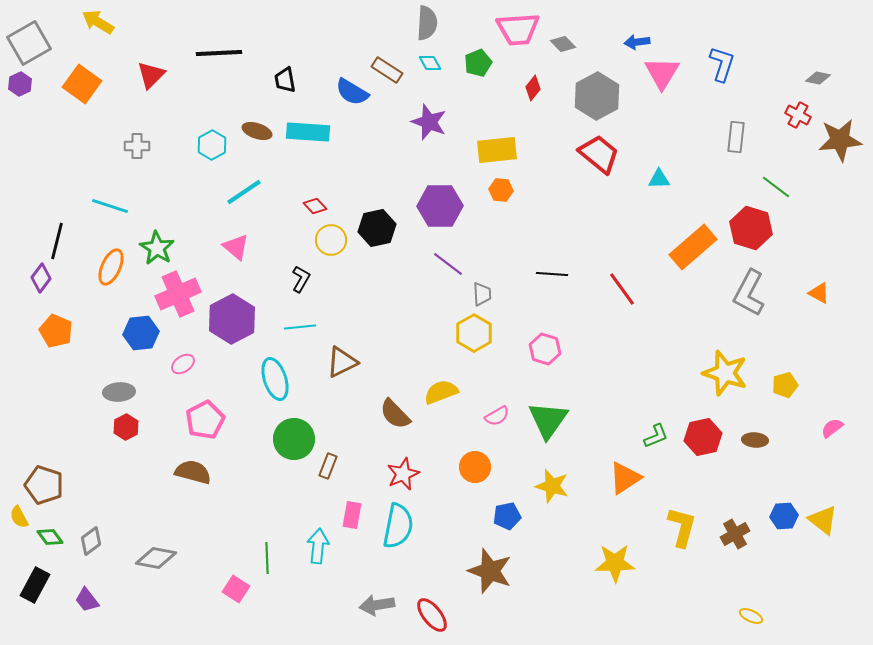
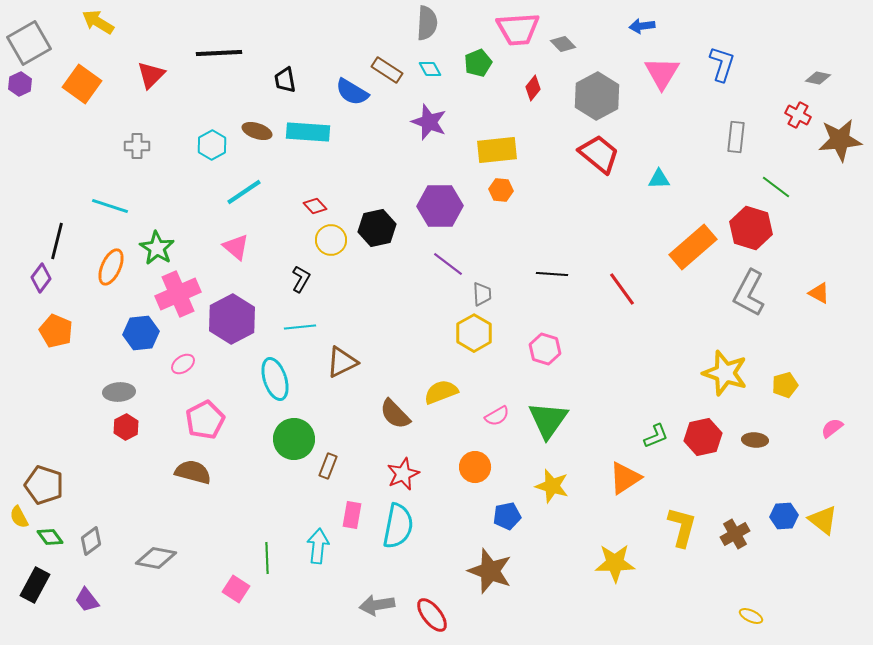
blue arrow at (637, 42): moved 5 px right, 16 px up
cyan diamond at (430, 63): moved 6 px down
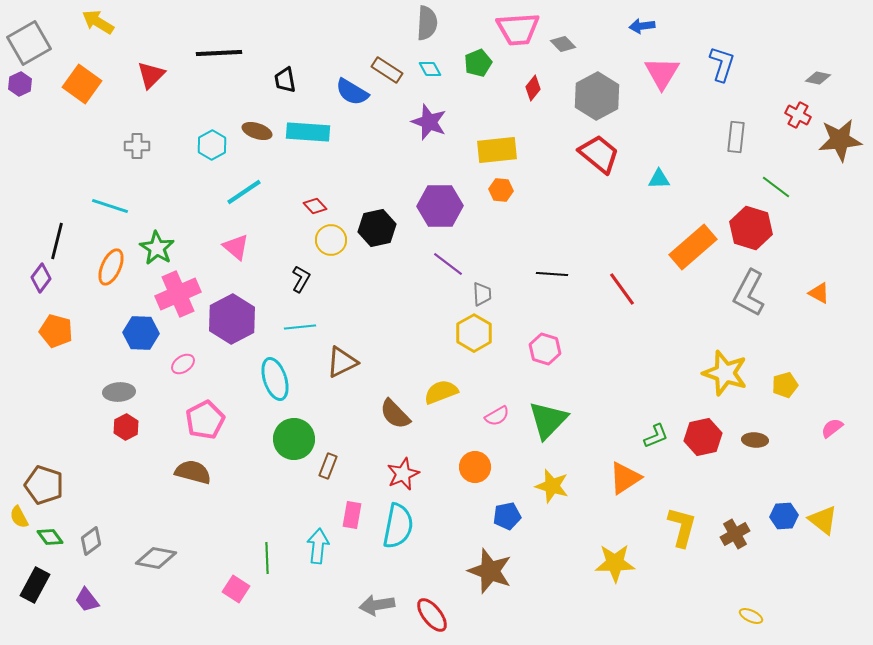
orange pentagon at (56, 331): rotated 8 degrees counterclockwise
blue hexagon at (141, 333): rotated 8 degrees clockwise
green triangle at (548, 420): rotated 9 degrees clockwise
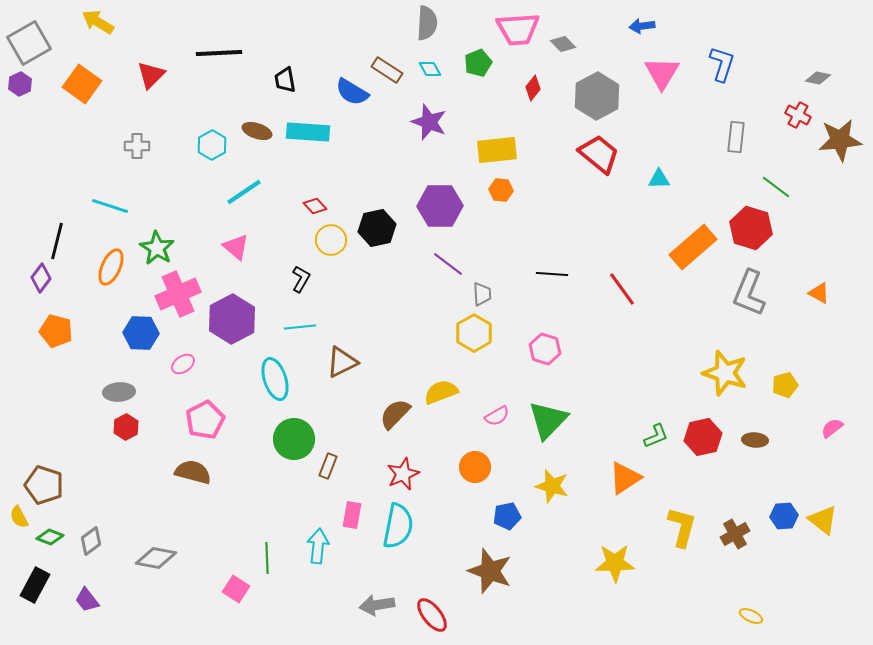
gray L-shape at (749, 293): rotated 6 degrees counterclockwise
brown semicircle at (395, 414): rotated 88 degrees clockwise
green diamond at (50, 537): rotated 32 degrees counterclockwise
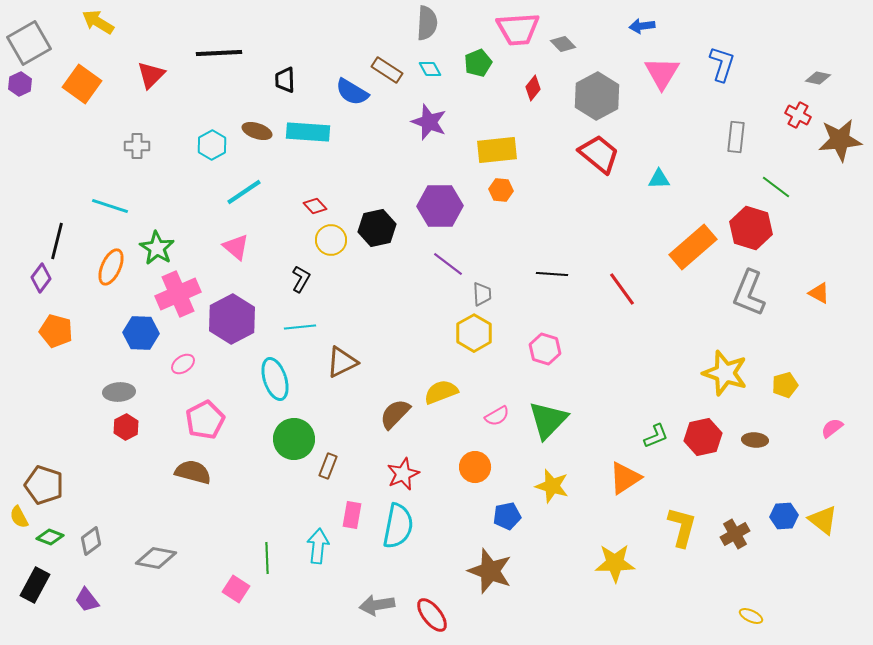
black trapezoid at (285, 80): rotated 8 degrees clockwise
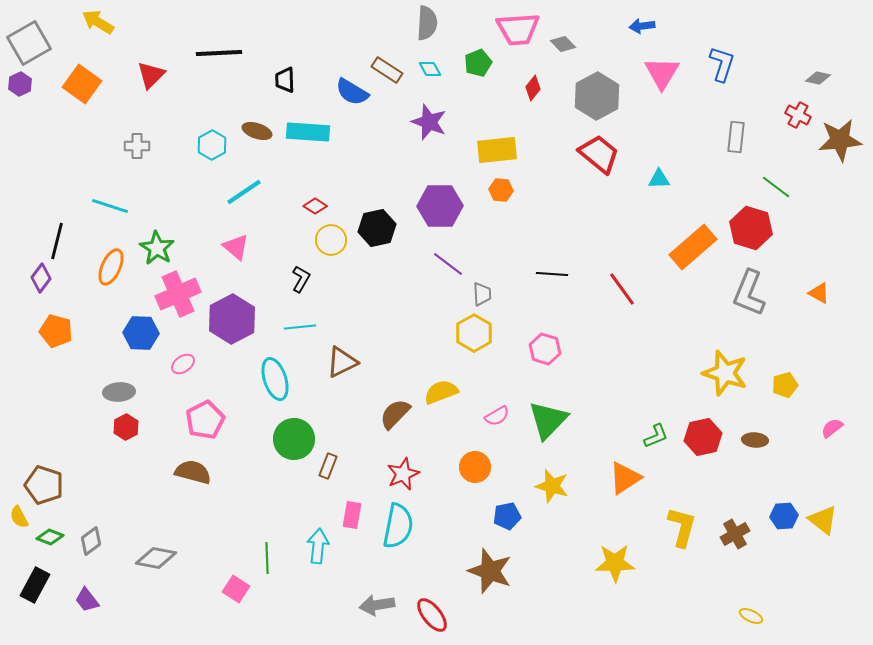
red diamond at (315, 206): rotated 15 degrees counterclockwise
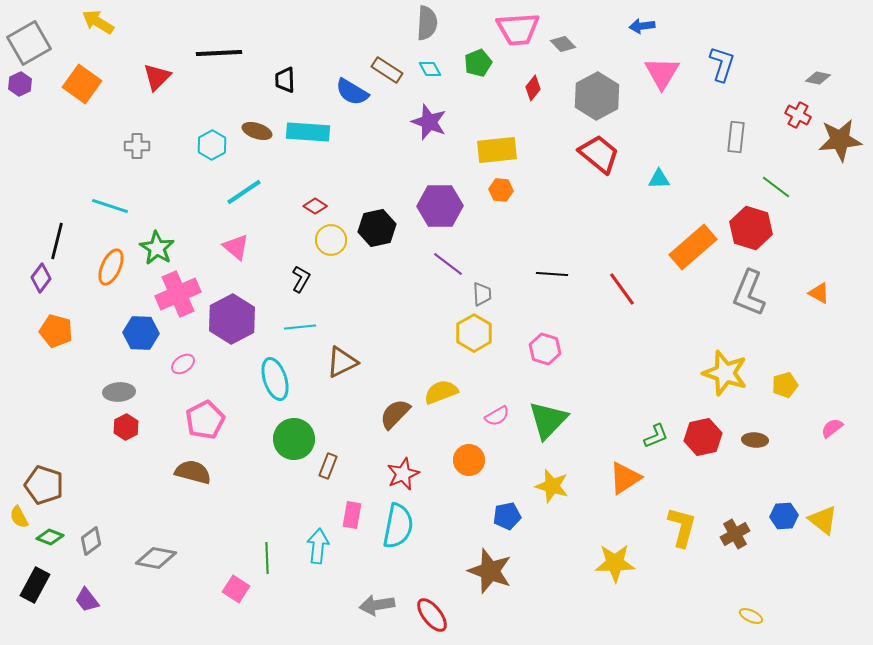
red triangle at (151, 75): moved 6 px right, 2 px down
orange circle at (475, 467): moved 6 px left, 7 px up
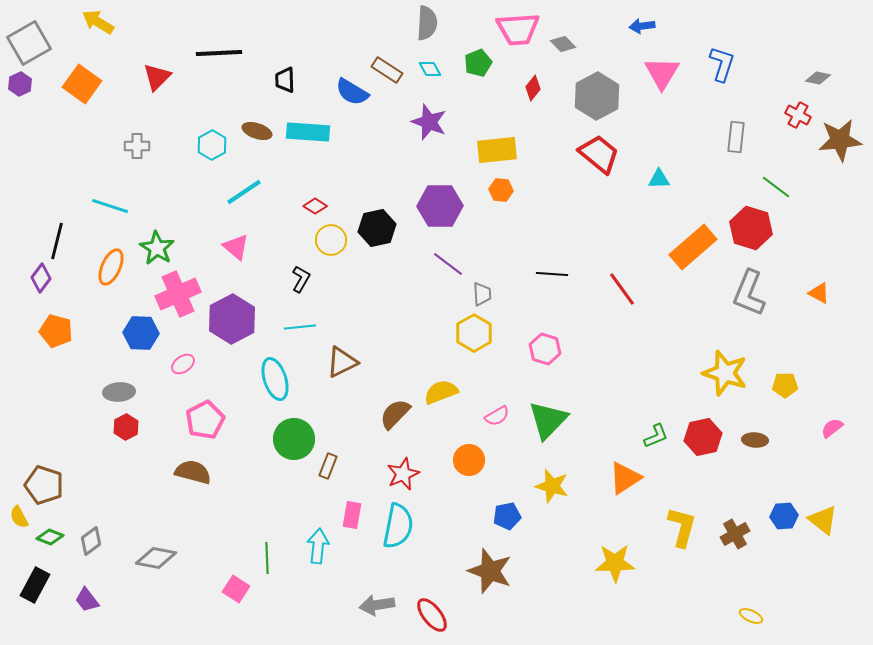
yellow pentagon at (785, 385): rotated 15 degrees clockwise
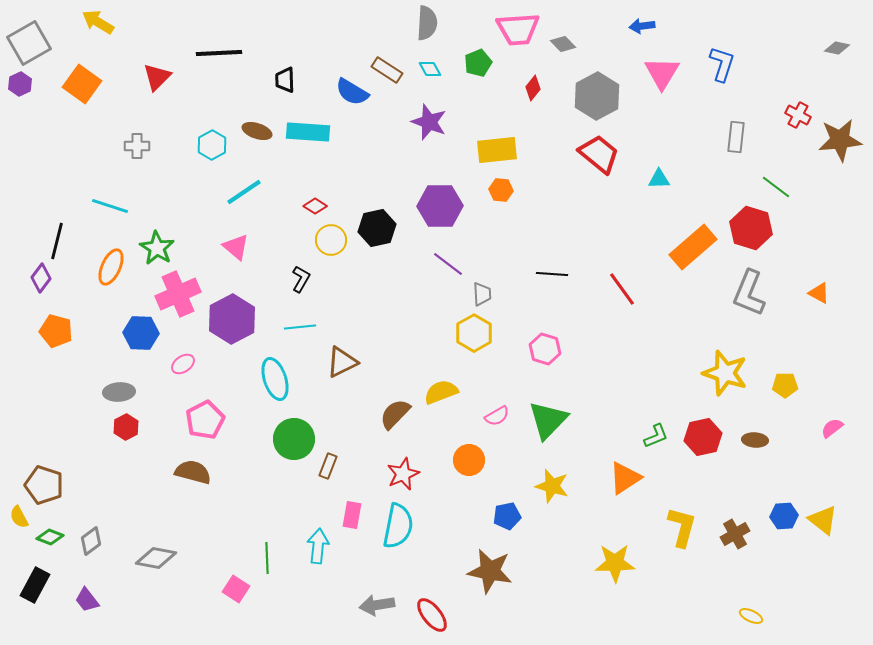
gray diamond at (818, 78): moved 19 px right, 30 px up
brown star at (490, 571): rotated 9 degrees counterclockwise
